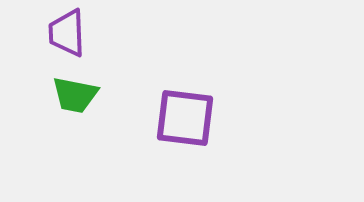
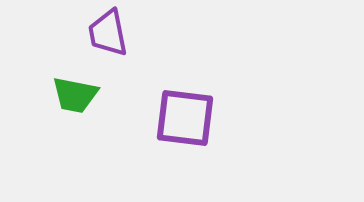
purple trapezoid: moved 41 px right; rotated 9 degrees counterclockwise
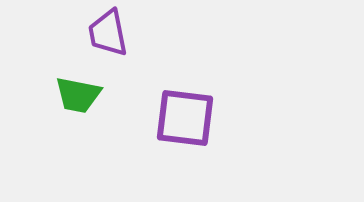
green trapezoid: moved 3 px right
